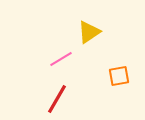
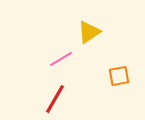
red line: moved 2 px left
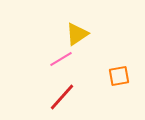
yellow triangle: moved 12 px left, 2 px down
red line: moved 7 px right, 2 px up; rotated 12 degrees clockwise
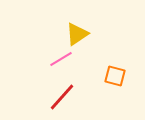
orange square: moved 4 px left; rotated 25 degrees clockwise
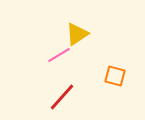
pink line: moved 2 px left, 4 px up
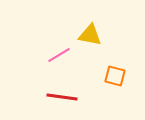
yellow triangle: moved 13 px right, 1 px down; rotated 45 degrees clockwise
red line: rotated 56 degrees clockwise
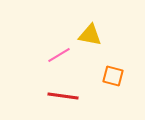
orange square: moved 2 px left
red line: moved 1 px right, 1 px up
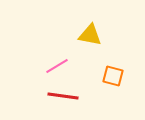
pink line: moved 2 px left, 11 px down
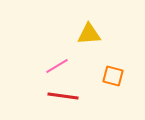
yellow triangle: moved 1 px left, 1 px up; rotated 15 degrees counterclockwise
